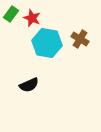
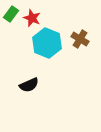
cyan hexagon: rotated 12 degrees clockwise
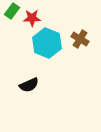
green rectangle: moved 1 px right, 3 px up
red star: rotated 24 degrees counterclockwise
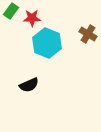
green rectangle: moved 1 px left
brown cross: moved 8 px right, 5 px up
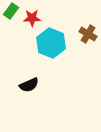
cyan hexagon: moved 4 px right
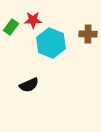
green rectangle: moved 16 px down
red star: moved 1 px right, 2 px down
brown cross: rotated 30 degrees counterclockwise
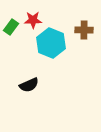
brown cross: moved 4 px left, 4 px up
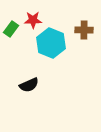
green rectangle: moved 2 px down
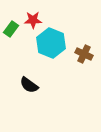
brown cross: moved 24 px down; rotated 24 degrees clockwise
black semicircle: rotated 60 degrees clockwise
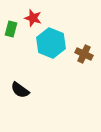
red star: moved 2 px up; rotated 18 degrees clockwise
green rectangle: rotated 21 degrees counterclockwise
black semicircle: moved 9 px left, 5 px down
